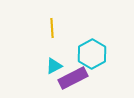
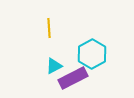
yellow line: moved 3 px left
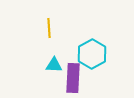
cyan triangle: moved 1 px up; rotated 30 degrees clockwise
purple rectangle: rotated 60 degrees counterclockwise
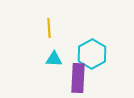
cyan triangle: moved 6 px up
purple rectangle: moved 5 px right
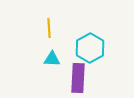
cyan hexagon: moved 2 px left, 6 px up
cyan triangle: moved 2 px left
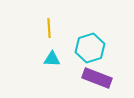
cyan hexagon: rotated 12 degrees clockwise
purple rectangle: moved 19 px right; rotated 72 degrees counterclockwise
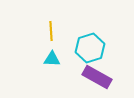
yellow line: moved 2 px right, 3 px down
purple rectangle: moved 1 px up; rotated 8 degrees clockwise
